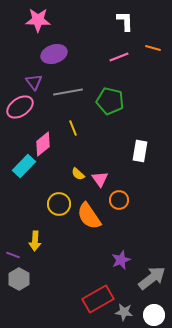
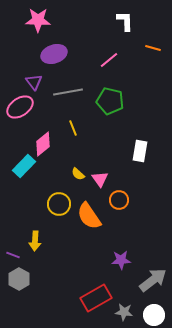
pink line: moved 10 px left, 3 px down; rotated 18 degrees counterclockwise
purple star: rotated 18 degrees clockwise
gray arrow: moved 1 px right, 2 px down
red rectangle: moved 2 px left, 1 px up
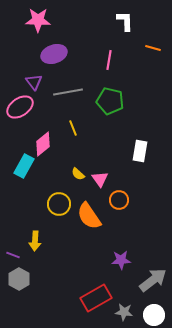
pink line: rotated 42 degrees counterclockwise
cyan rectangle: rotated 15 degrees counterclockwise
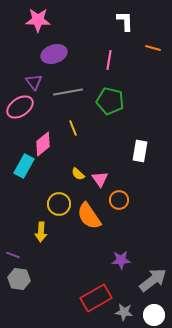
yellow arrow: moved 6 px right, 9 px up
gray hexagon: rotated 20 degrees counterclockwise
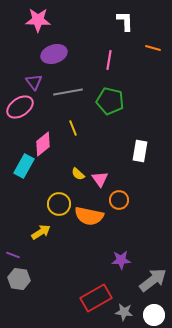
orange semicircle: rotated 44 degrees counterclockwise
yellow arrow: rotated 126 degrees counterclockwise
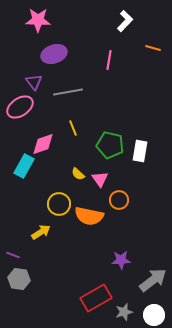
white L-shape: rotated 45 degrees clockwise
green pentagon: moved 44 px down
pink diamond: rotated 20 degrees clockwise
gray star: rotated 24 degrees counterclockwise
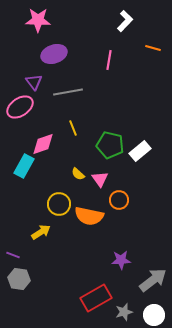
white rectangle: rotated 40 degrees clockwise
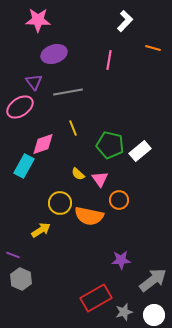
yellow circle: moved 1 px right, 1 px up
yellow arrow: moved 2 px up
gray hexagon: moved 2 px right; rotated 15 degrees clockwise
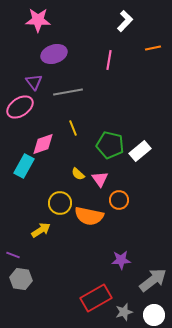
orange line: rotated 28 degrees counterclockwise
gray hexagon: rotated 15 degrees counterclockwise
